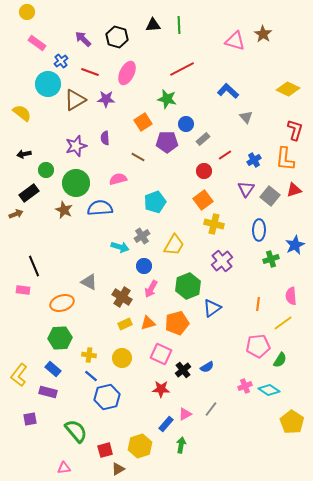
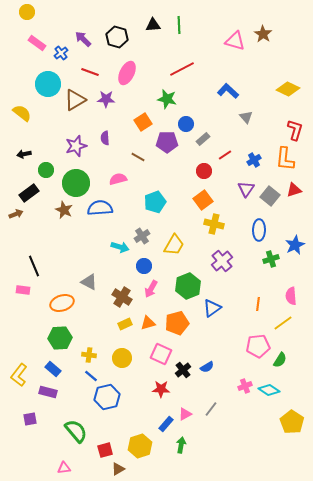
blue cross at (61, 61): moved 8 px up
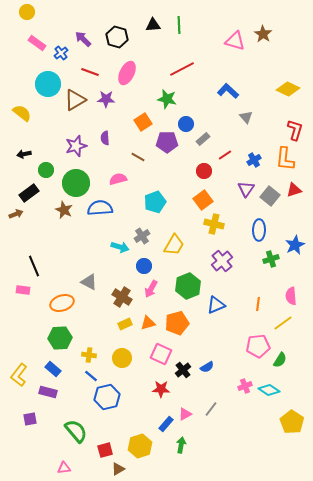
blue triangle at (212, 308): moved 4 px right, 3 px up; rotated 12 degrees clockwise
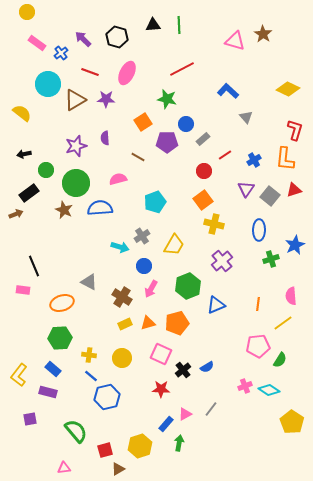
green arrow at (181, 445): moved 2 px left, 2 px up
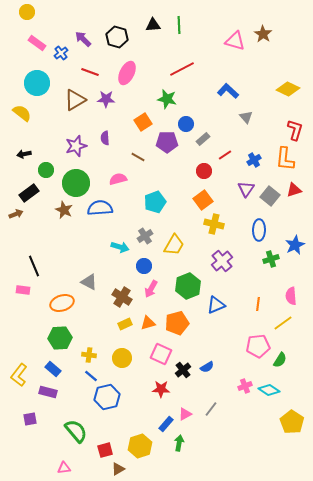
cyan circle at (48, 84): moved 11 px left, 1 px up
gray cross at (142, 236): moved 3 px right
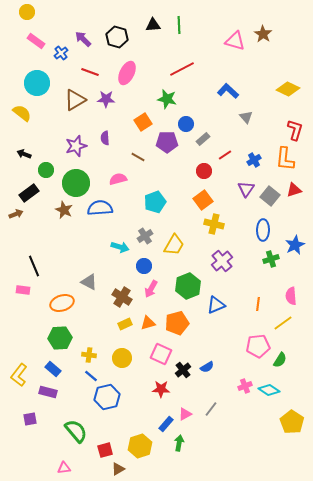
pink rectangle at (37, 43): moved 1 px left, 2 px up
black arrow at (24, 154): rotated 32 degrees clockwise
blue ellipse at (259, 230): moved 4 px right
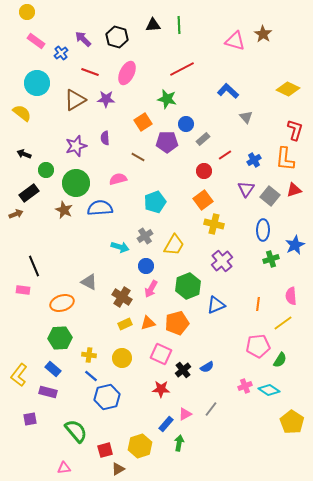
blue circle at (144, 266): moved 2 px right
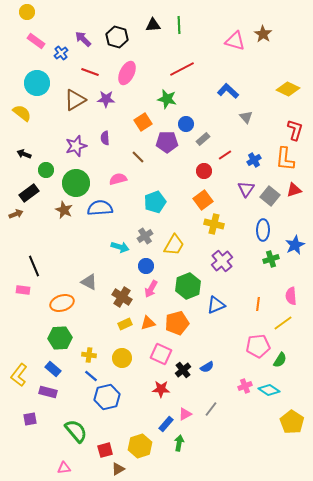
brown line at (138, 157): rotated 16 degrees clockwise
